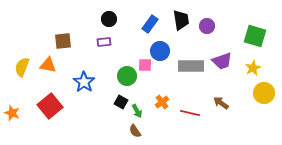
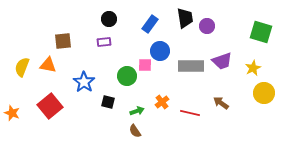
black trapezoid: moved 4 px right, 2 px up
green square: moved 6 px right, 4 px up
black square: moved 13 px left; rotated 16 degrees counterclockwise
green arrow: rotated 80 degrees counterclockwise
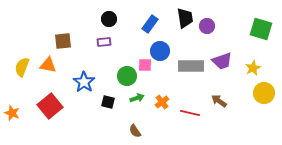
green square: moved 3 px up
brown arrow: moved 2 px left, 2 px up
green arrow: moved 13 px up
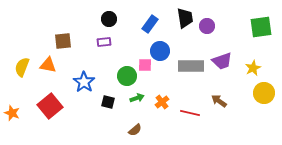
green square: moved 2 px up; rotated 25 degrees counterclockwise
brown semicircle: moved 1 px up; rotated 96 degrees counterclockwise
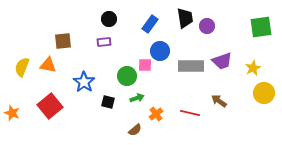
orange cross: moved 6 px left, 12 px down
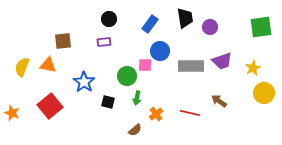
purple circle: moved 3 px right, 1 px down
green arrow: rotated 120 degrees clockwise
